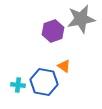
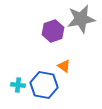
blue hexagon: moved 3 px down
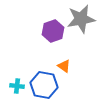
cyan cross: moved 1 px left, 1 px down
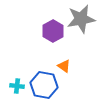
purple hexagon: rotated 10 degrees counterclockwise
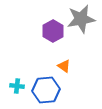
blue hexagon: moved 2 px right, 5 px down; rotated 16 degrees counterclockwise
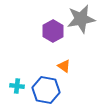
blue hexagon: rotated 16 degrees clockwise
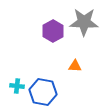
gray star: moved 3 px right, 3 px down; rotated 12 degrees clockwise
orange triangle: moved 11 px right; rotated 32 degrees counterclockwise
blue hexagon: moved 3 px left, 2 px down
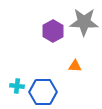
blue hexagon: rotated 12 degrees counterclockwise
